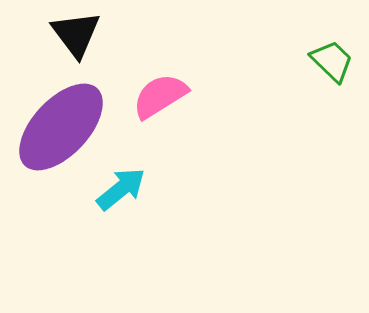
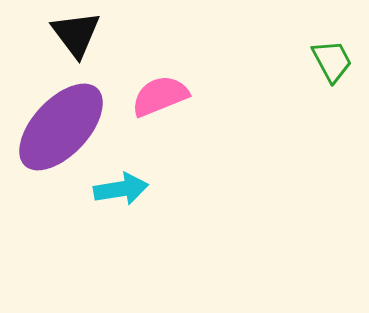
green trapezoid: rotated 18 degrees clockwise
pink semicircle: rotated 10 degrees clockwise
cyan arrow: rotated 30 degrees clockwise
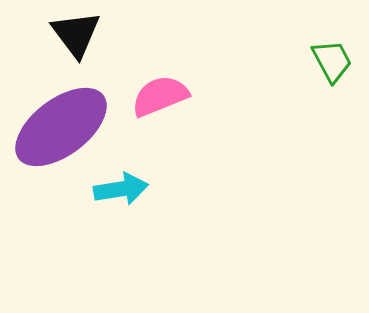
purple ellipse: rotated 10 degrees clockwise
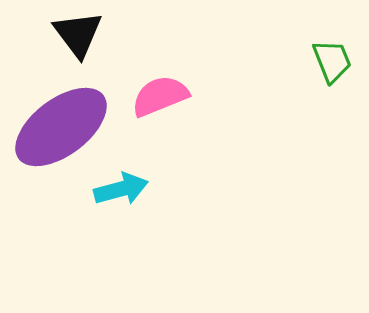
black triangle: moved 2 px right
green trapezoid: rotated 6 degrees clockwise
cyan arrow: rotated 6 degrees counterclockwise
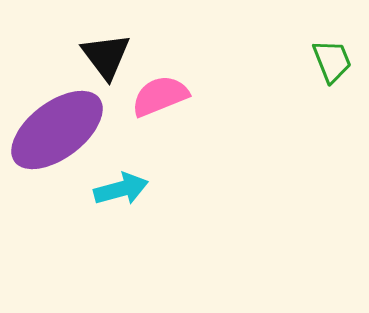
black triangle: moved 28 px right, 22 px down
purple ellipse: moved 4 px left, 3 px down
